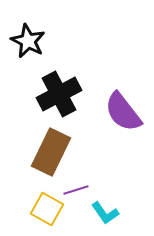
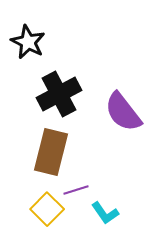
black star: moved 1 px down
brown rectangle: rotated 12 degrees counterclockwise
yellow square: rotated 16 degrees clockwise
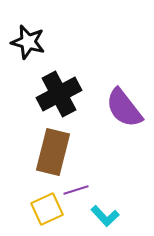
black star: rotated 12 degrees counterclockwise
purple semicircle: moved 1 px right, 4 px up
brown rectangle: moved 2 px right
yellow square: rotated 20 degrees clockwise
cyan L-shape: moved 3 px down; rotated 8 degrees counterclockwise
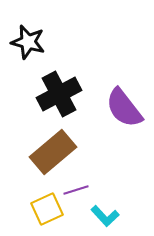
brown rectangle: rotated 36 degrees clockwise
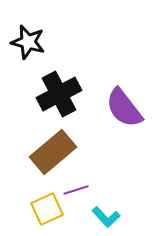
cyan L-shape: moved 1 px right, 1 px down
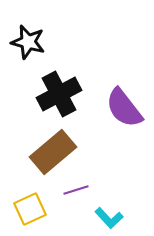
yellow square: moved 17 px left
cyan L-shape: moved 3 px right, 1 px down
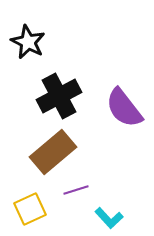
black star: rotated 12 degrees clockwise
black cross: moved 2 px down
